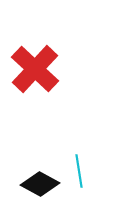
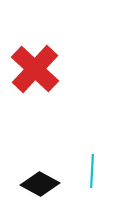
cyan line: moved 13 px right; rotated 12 degrees clockwise
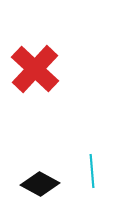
cyan line: rotated 8 degrees counterclockwise
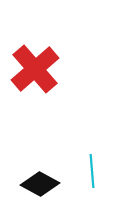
red cross: rotated 6 degrees clockwise
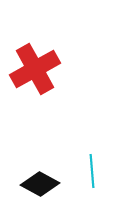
red cross: rotated 12 degrees clockwise
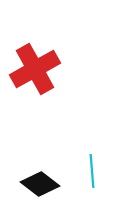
black diamond: rotated 9 degrees clockwise
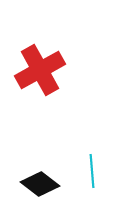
red cross: moved 5 px right, 1 px down
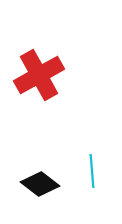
red cross: moved 1 px left, 5 px down
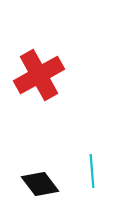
black diamond: rotated 15 degrees clockwise
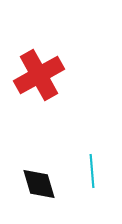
black diamond: moved 1 px left; rotated 21 degrees clockwise
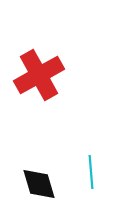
cyan line: moved 1 px left, 1 px down
